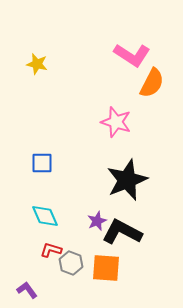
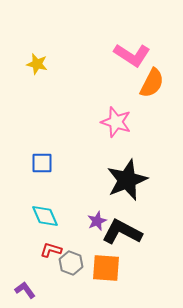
purple L-shape: moved 2 px left
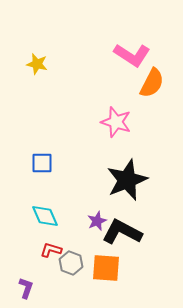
purple L-shape: moved 1 px right, 2 px up; rotated 55 degrees clockwise
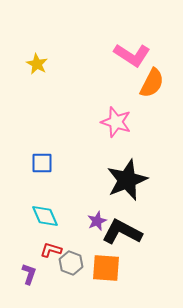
yellow star: rotated 15 degrees clockwise
purple L-shape: moved 3 px right, 14 px up
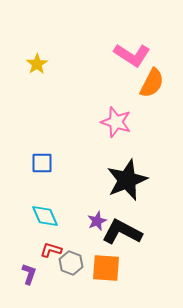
yellow star: rotated 10 degrees clockwise
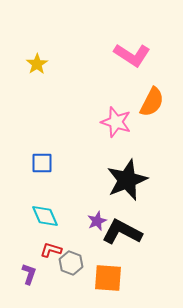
orange semicircle: moved 19 px down
orange square: moved 2 px right, 10 px down
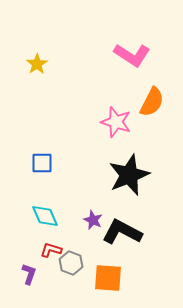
black star: moved 2 px right, 5 px up
purple star: moved 4 px left, 1 px up; rotated 24 degrees counterclockwise
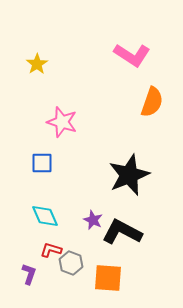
orange semicircle: rotated 8 degrees counterclockwise
pink star: moved 54 px left
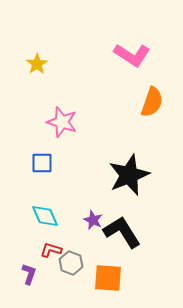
black L-shape: rotated 30 degrees clockwise
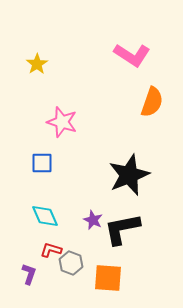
black L-shape: moved 3 px up; rotated 69 degrees counterclockwise
